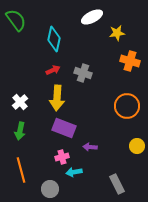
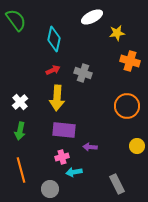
purple rectangle: moved 2 px down; rotated 15 degrees counterclockwise
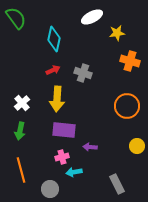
green semicircle: moved 2 px up
yellow arrow: moved 1 px down
white cross: moved 2 px right, 1 px down
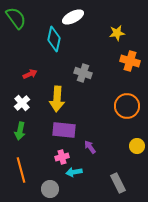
white ellipse: moved 19 px left
red arrow: moved 23 px left, 4 px down
purple arrow: rotated 48 degrees clockwise
gray rectangle: moved 1 px right, 1 px up
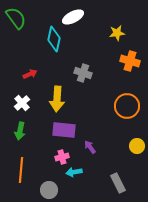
orange line: rotated 20 degrees clockwise
gray circle: moved 1 px left, 1 px down
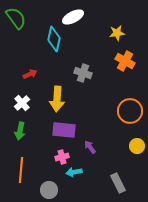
orange cross: moved 5 px left; rotated 12 degrees clockwise
orange circle: moved 3 px right, 5 px down
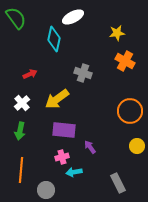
yellow arrow: rotated 50 degrees clockwise
gray circle: moved 3 px left
